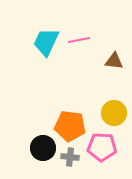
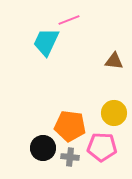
pink line: moved 10 px left, 20 px up; rotated 10 degrees counterclockwise
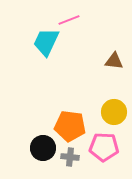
yellow circle: moved 1 px up
pink pentagon: moved 2 px right
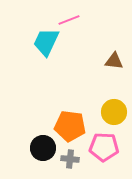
gray cross: moved 2 px down
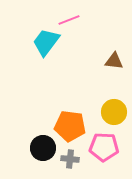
cyan trapezoid: rotated 12 degrees clockwise
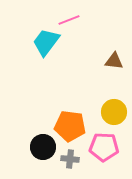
black circle: moved 1 px up
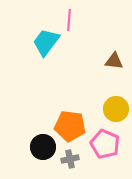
pink line: rotated 65 degrees counterclockwise
yellow circle: moved 2 px right, 3 px up
pink pentagon: moved 1 px right, 3 px up; rotated 20 degrees clockwise
gray cross: rotated 18 degrees counterclockwise
